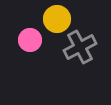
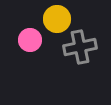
gray cross: rotated 16 degrees clockwise
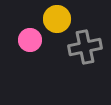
gray cross: moved 5 px right
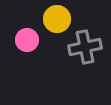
pink circle: moved 3 px left
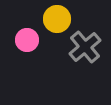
gray cross: rotated 28 degrees counterclockwise
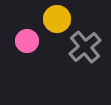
pink circle: moved 1 px down
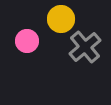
yellow circle: moved 4 px right
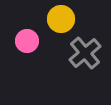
gray cross: moved 6 px down
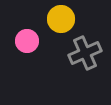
gray cross: rotated 16 degrees clockwise
